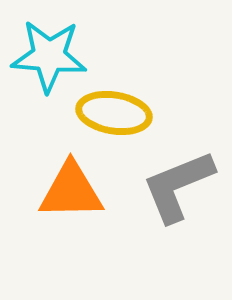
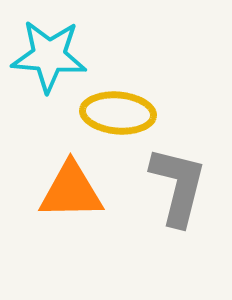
yellow ellipse: moved 4 px right; rotated 4 degrees counterclockwise
gray L-shape: rotated 126 degrees clockwise
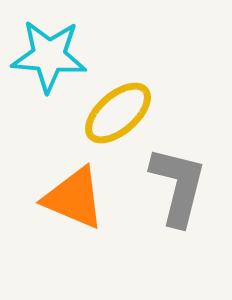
yellow ellipse: rotated 46 degrees counterclockwise
orange triangle: moved 3 px right, 7 px down; rotated 24 degrees clockwise
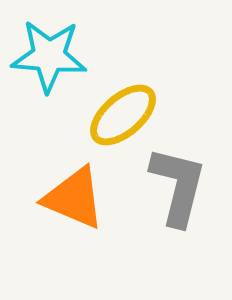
yellow ellipse: moved 5 px right, 2 px down
